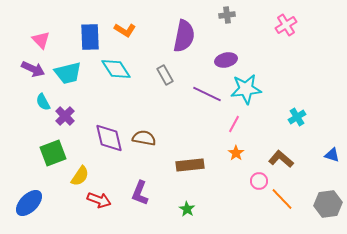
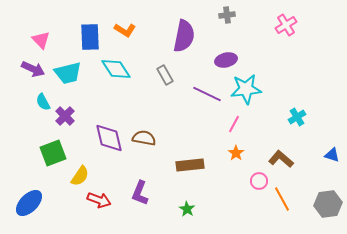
orange line: rotated 15 degrees clockwise
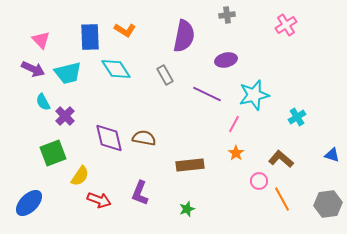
cyan star: moved 8 px right, 6 px down; rotated 8 degrees counterclockwise
green star: rotated 21 degrees clockwise
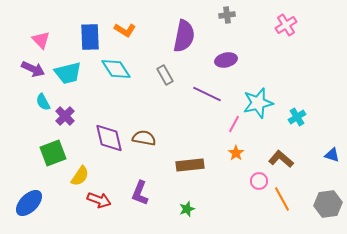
cyan star: moved 4 px right, 8 px down
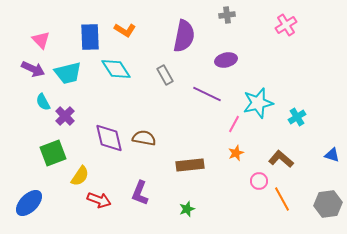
orange star: rotated 14 degrees clockwise
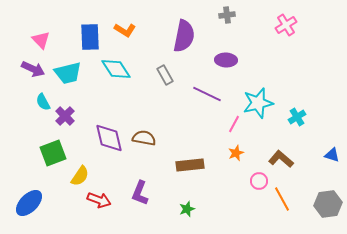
purple ellipse: rotated 15 degrees clockwise
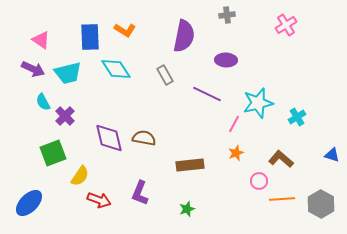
pink triangle: rotated 12 degrees counterclockwise
orange line: rotated 65 degrees counterclockwise
gray hexagon: moved 7 px left; rotated 24 degrees counterclockwise
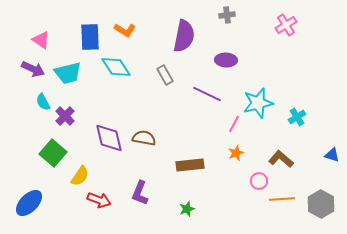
cyan diamond: moved 2 px up
green square: rotated 28 degrees counterclockwise
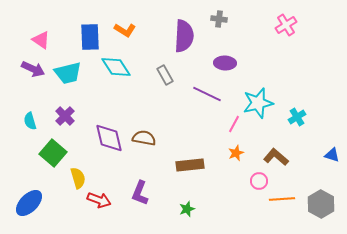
gray cross: moved 8 px left, 4 px down; rotated 14 degrees clockwise
purple semicircle: rotated 8 degrees counterclockwise
purple ellipse: moved 1 px left, 3 px down
cyan semicircle: moved 13 px left, 19 px down; rotated 12 degrees clockwise
brown L-shape: moved 5 px left, 2 px up
yellow semicircle: moved 2 px left, 2 px down; rotated 50 degrees counterclockwise
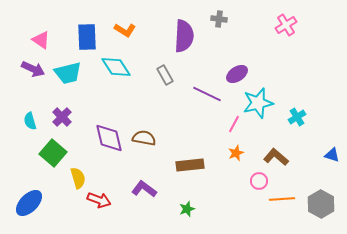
blue rectangle: moved 3 px left
purple ellipse: moved 12 px right, 11 px down; rotated 35 degrees counterclockwise
purple cross: moved 3 px left, 1 px down
purple L-shape: moved 4 px right, 4 px up; rotated 105 degrees clockwise
